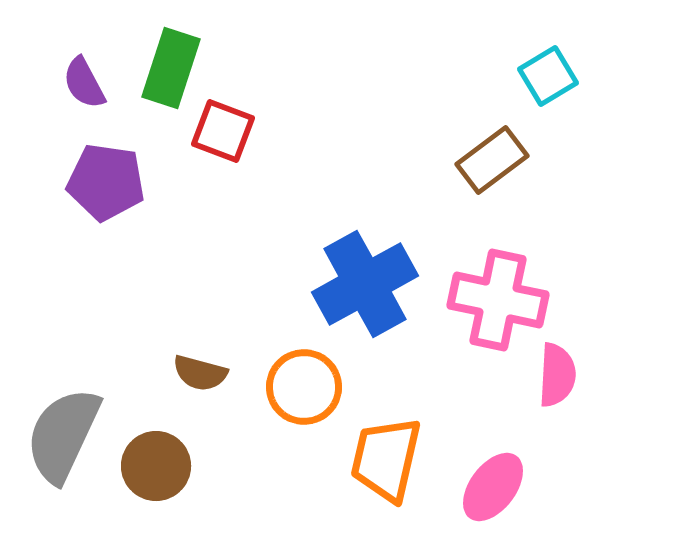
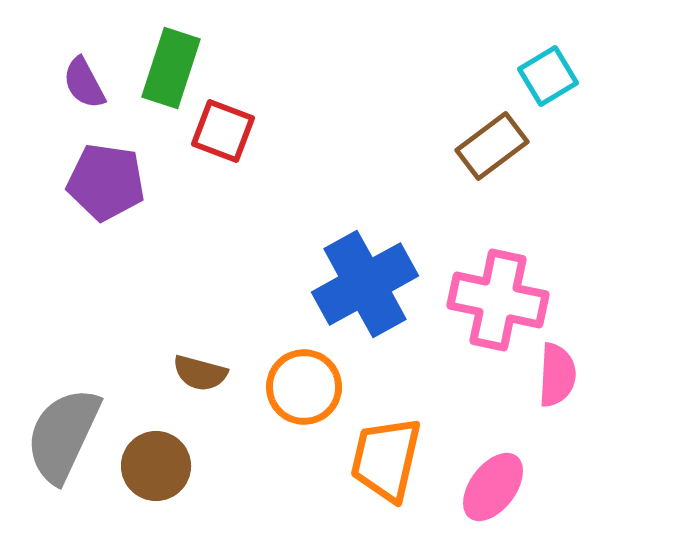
brown rectangle: moved 14 px up
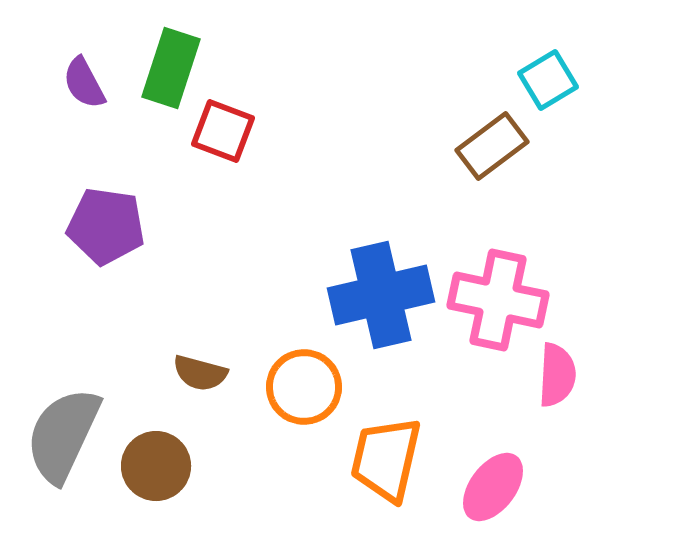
cyan square: moved 4 px down
purple pentagon: moved 44 px down
blue cross: moved 16 px right, 11 px down; rotated 16 degrees clockwise
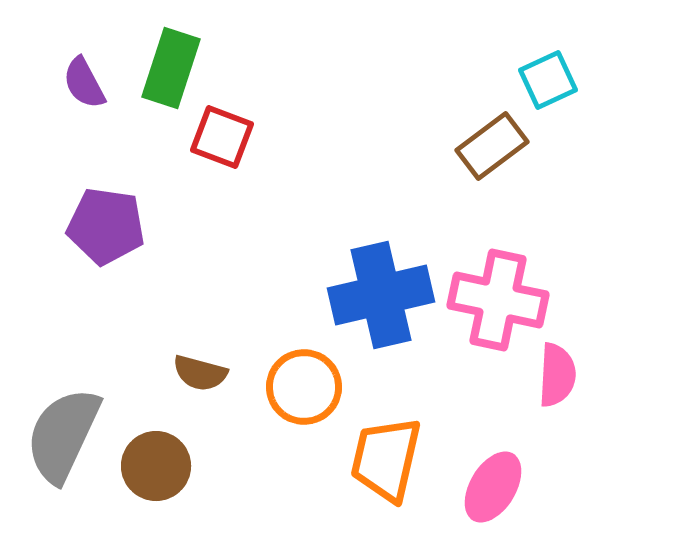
cyan square: rotated 6 degrees clockwise
red square: moved 1 px left, 6 px down
pink ellipse: rotated 6 degrees counterclockwise
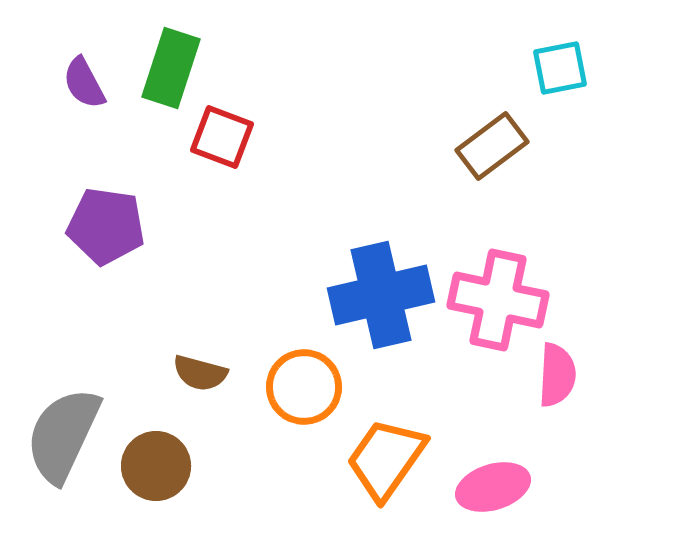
cyan square: moved 12 px right, 12 px up; rotated 14 degrees clockwise
orange trapezoid: rotated 22 degrees clockwise
pink ellipse: rotated 42 degrees clockwise
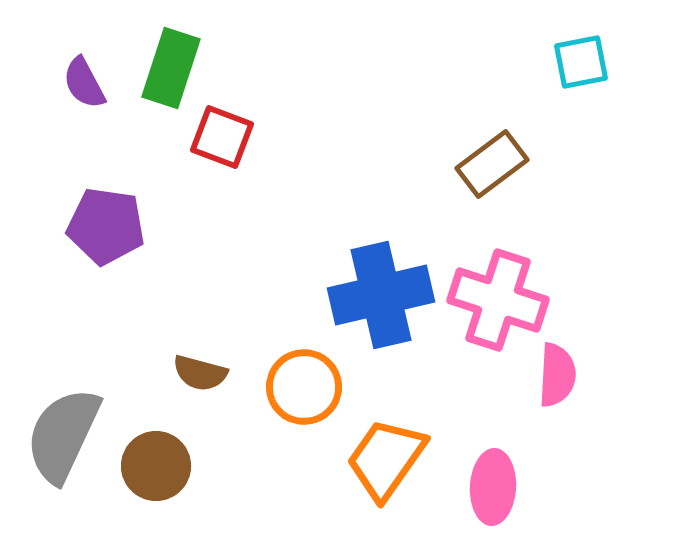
cyan square: moved 21 px right, 6 px up
brown rectangle: moved 18 px down
pink cross: rotated 6 degrees clockwise
pink ellipse: rotated 70 degrees counterclockwise
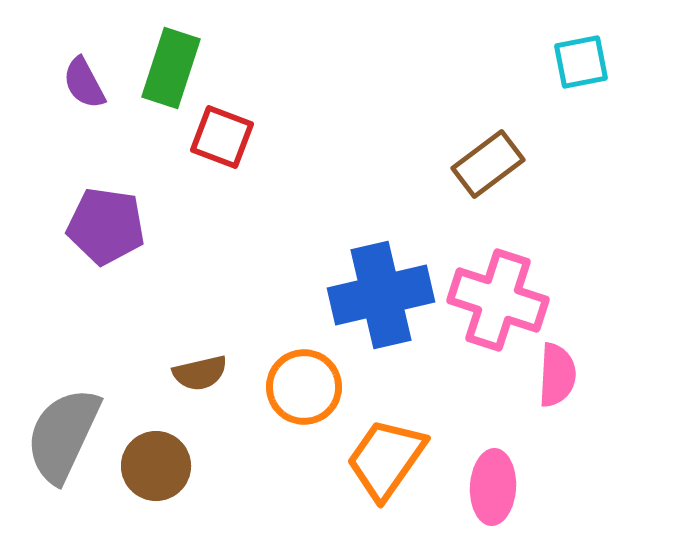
brown rectangle: moved 4 px left
brown semicircle: rotated 28 degrees counterclockwise
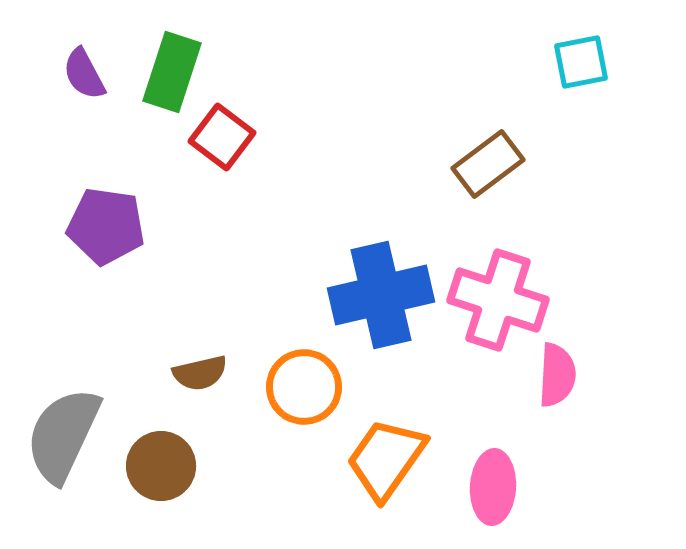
green rectangle: moved 1 px right, 4 px down
purple semicircle: moved 9 px up
red square: rotated 16 degrees clockwise
brown circle: moved 5 px right
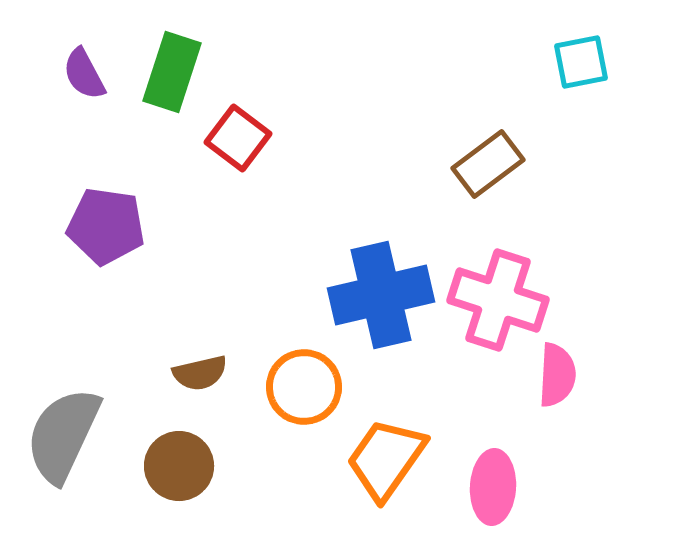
red square: moved 16 px right, 1 px down
brown circle: moved 18 px right
